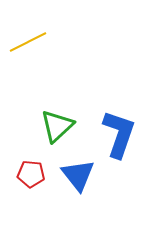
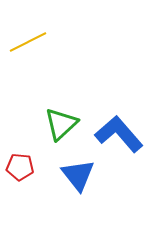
green triangle: moved 4 px right, 2 px up
blue L-shape: rotated 60 degrees counterclockwise
red pentagon: moved 11 px left, 7 px up
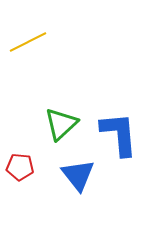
blue L-shape: rotated 36 degrees clockwise
